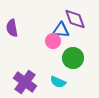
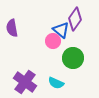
purple diamond: rotated 55 degrees clockwise
blue triangle: rotated 36 degrees clockwise
cyan semicircle: moved 2 px left, 1 px down
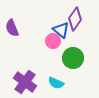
purple semicircle: rotated 12 degrees counterclockwise
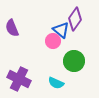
green circle: moved 1 px right, 3 px down
purple cross: moved 6 px left, 3 px up; rotated 10 degrees counterclockwise
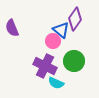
purple cross: moved 26 px right, 13 px up
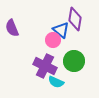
purple diamond: rotated 25 degrees counterclockwise
pink circle: moved 1 px up
cyan semicircle: moved 1 px up
